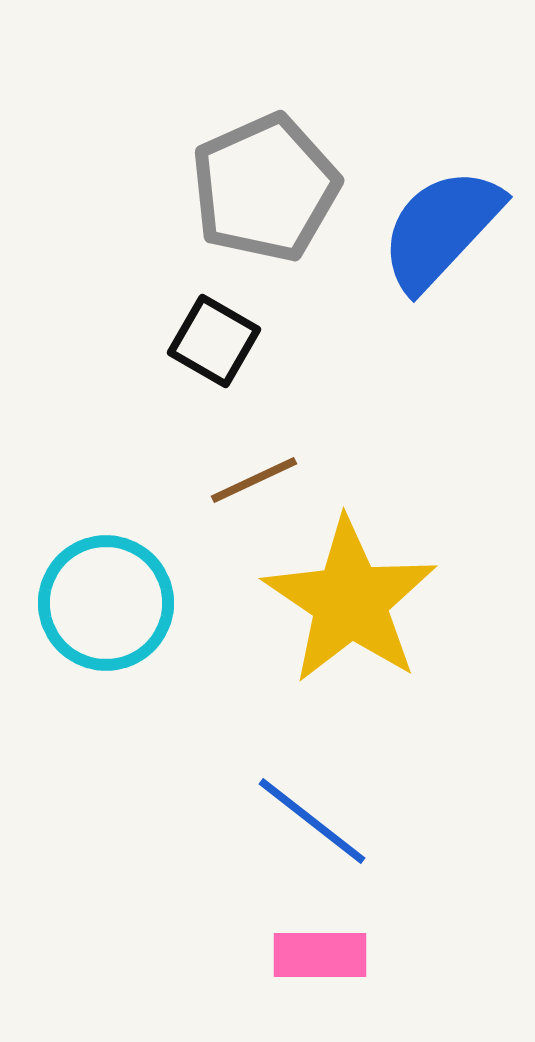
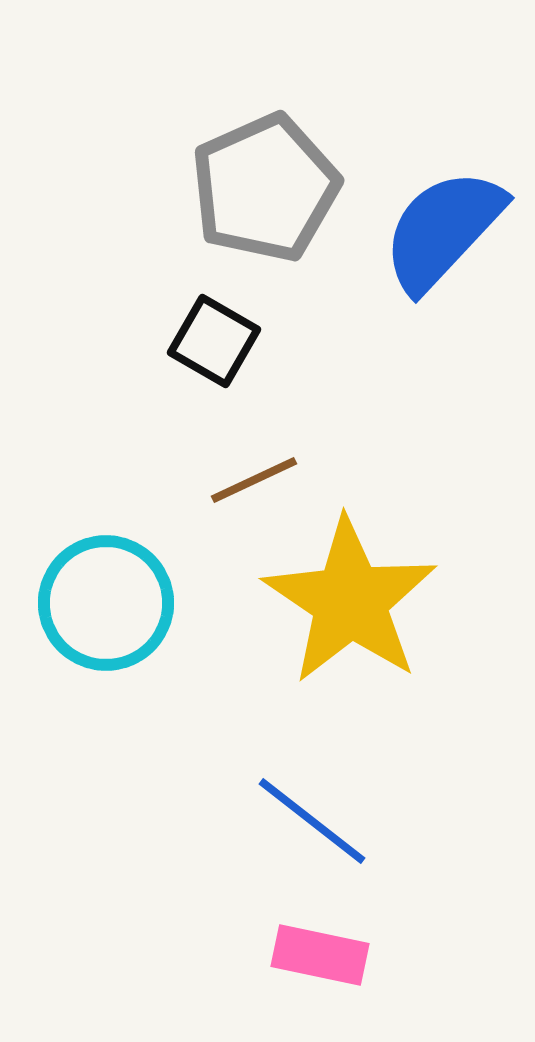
blue semicircle: moved 2 px right, 1 px down
pink rectangle: rotated 12 degrees clockwise
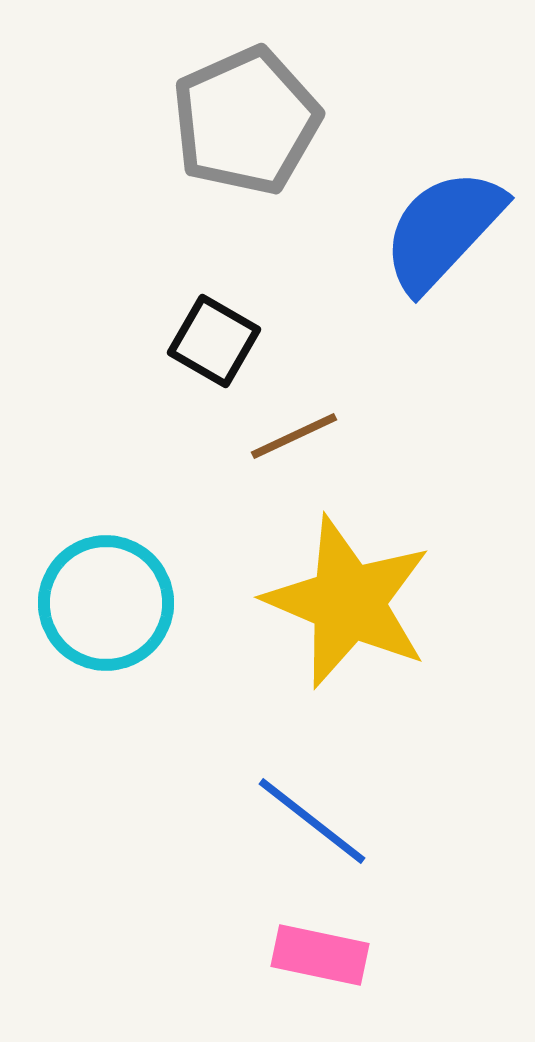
gray pentagon: moved 19 px left, 67 px up
brown line: moved 40 px right, 44 px up
yellow star: moved 2 px left, 1 px down; rotated 11 degrees counterclockwise
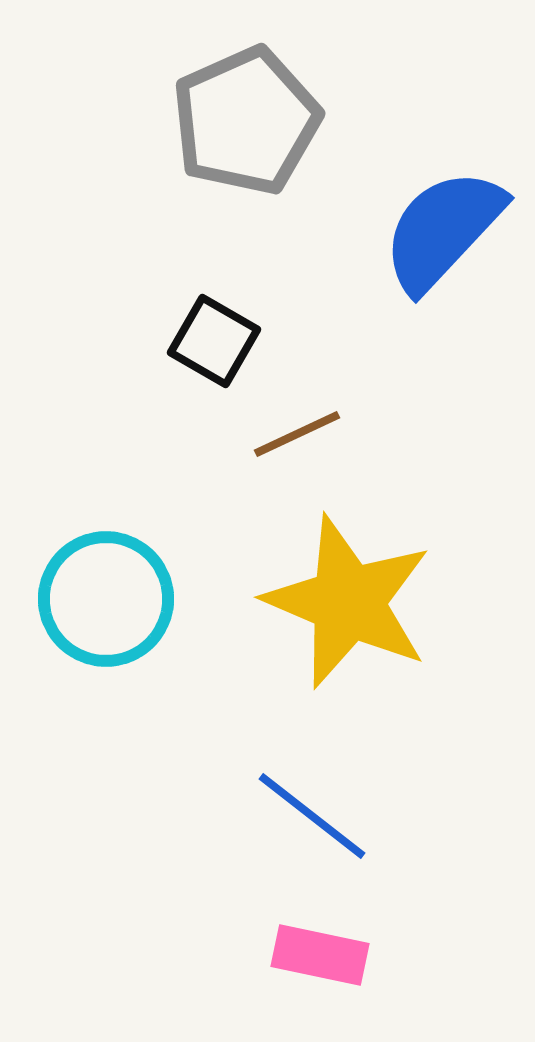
brown line: moved 3 px right, 2 px up
cyan circle: moved 4 px up
blue line: moved 5 px up
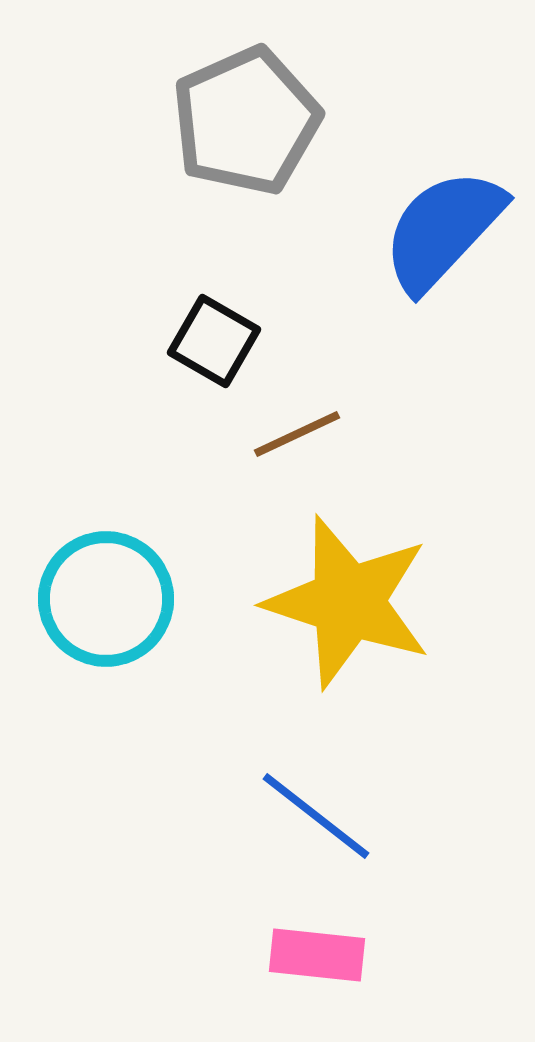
yellow star: rotated 5 degrees counterclockwise
blue line: moved 4 px right
pink rectangle: moved 3 px left; rotated 6 degrees counterclockwise
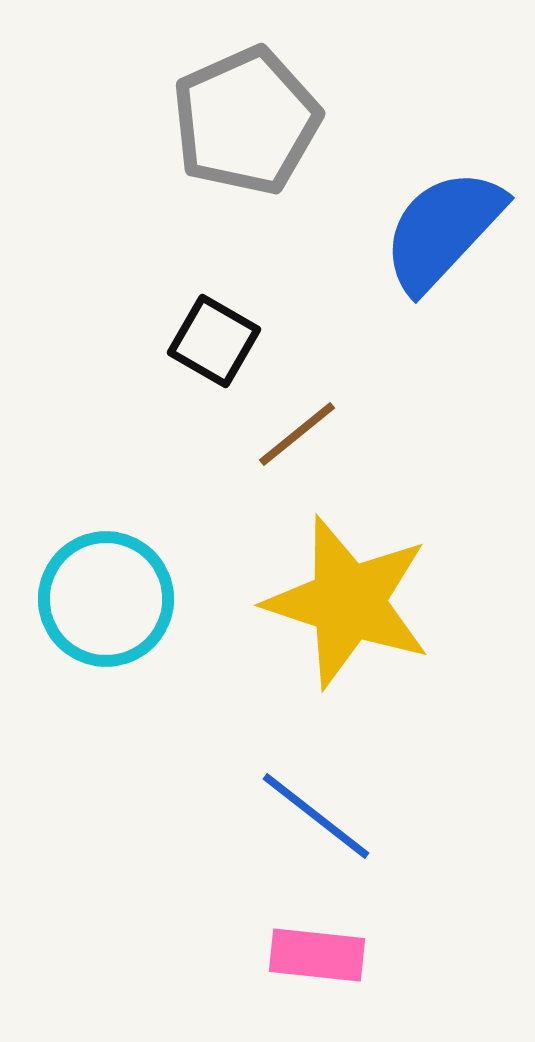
brown line: rotated 14 degrees counterclockwise
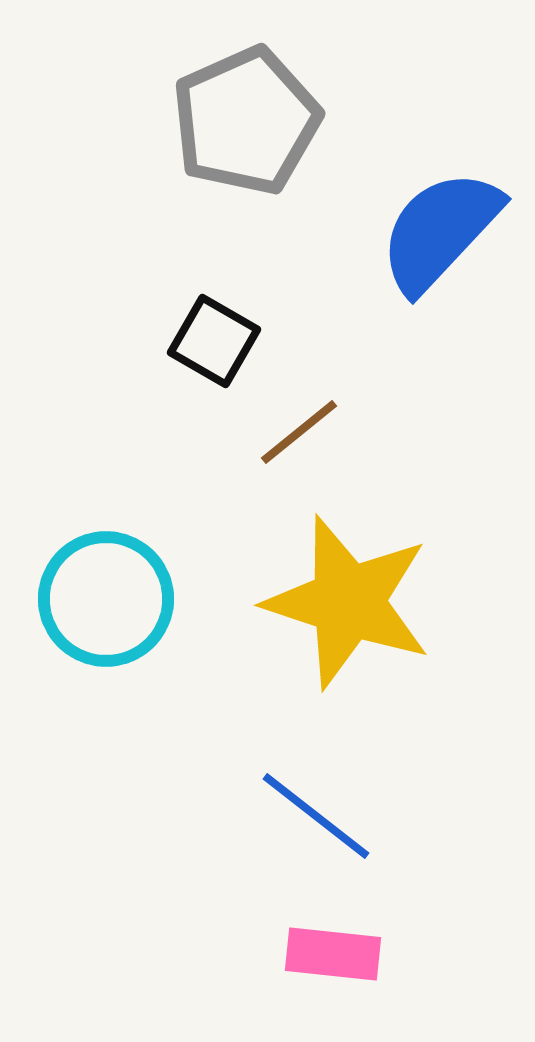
blue semicircle: moved 3 px left, 1 px down
brown line: moved 2 px right, 2 px up
pink rectangle: moved 16 px right, 1 px up
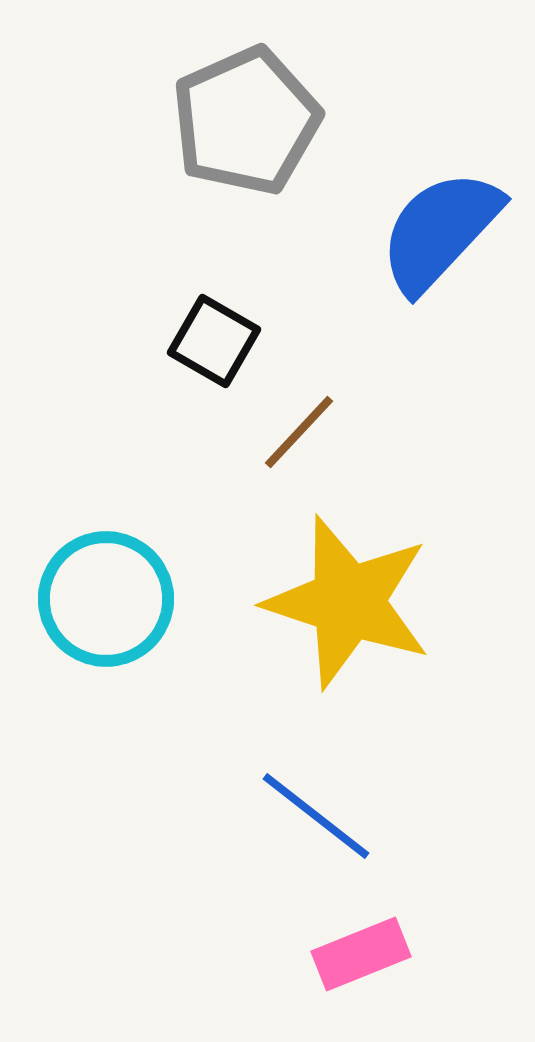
brown line: rotated 8 degrees counterclockwise
pink rectangle: moved 28 px right; rotated 28 degrees counterclockwise
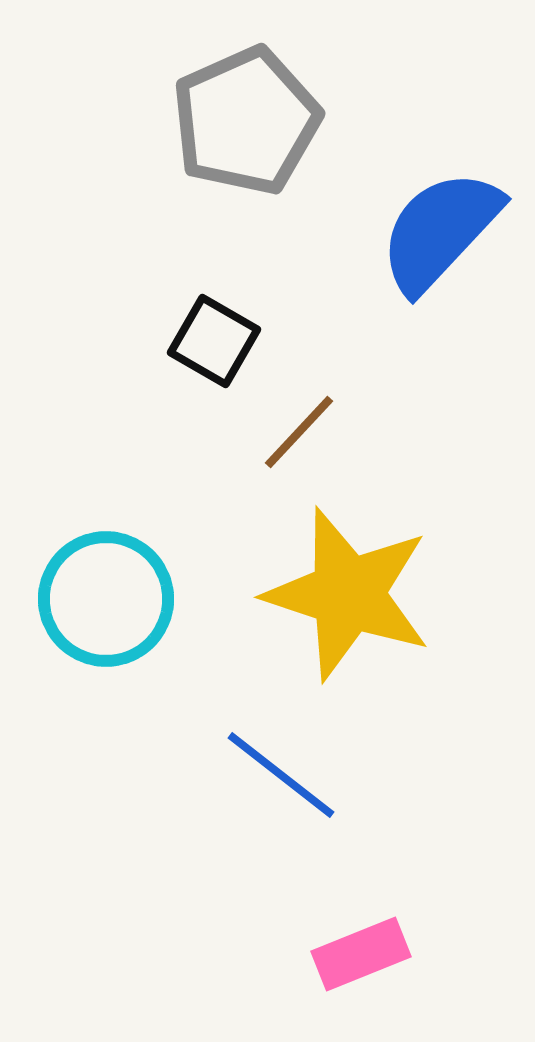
yellow star: moved 8 px up
blue line: moved 35 px left, 41 px up
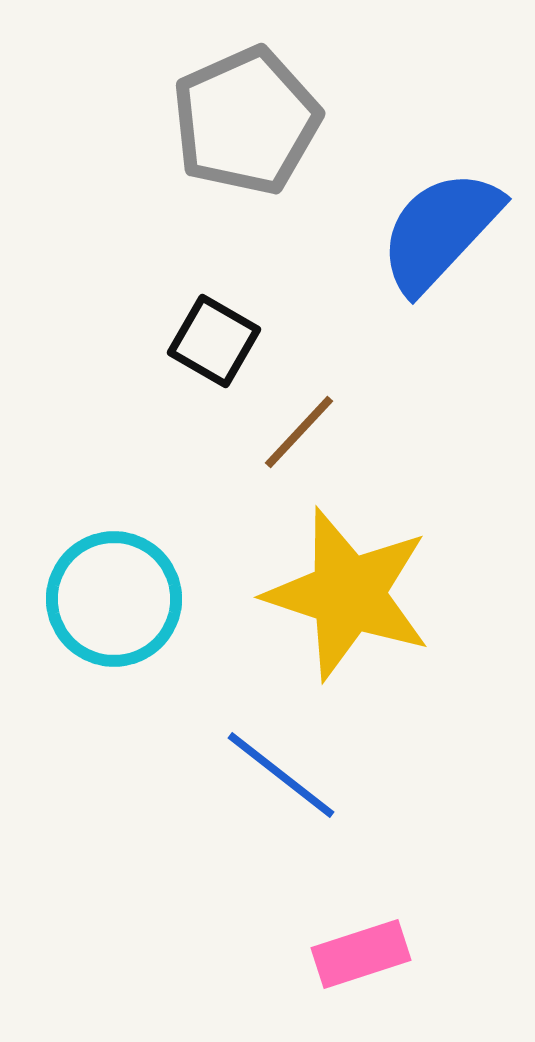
cyan circle: moved 8 px right
pink rectangle: rotated 4 degrees clockwise
